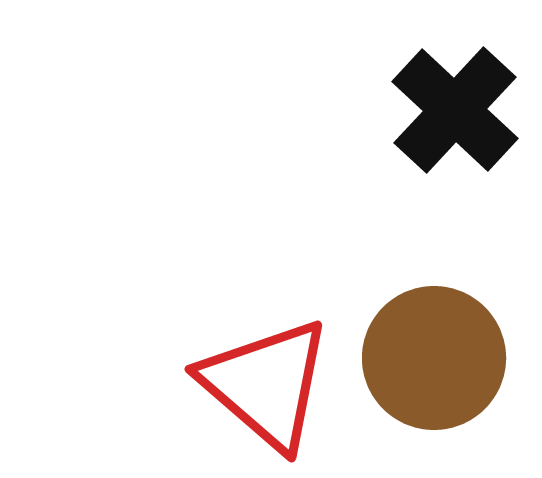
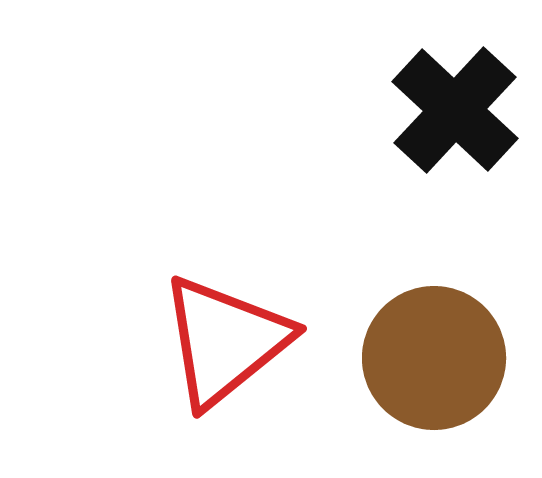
red triangle: moved 41 px left, 43 px up; rotated 40 degrees clockwise
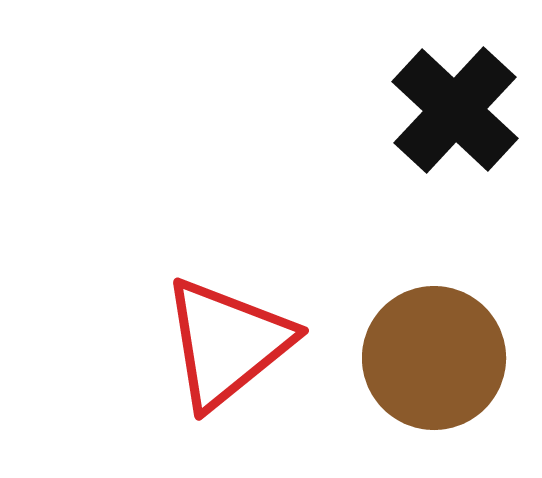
red triangle: moved 2 px right, 2 px down
